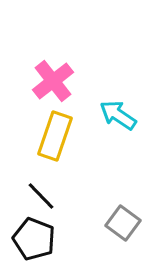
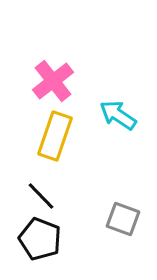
gray square: moved 4 px up; rotated 16 degrees counterclockwise
black pentagon: moved 6 px right
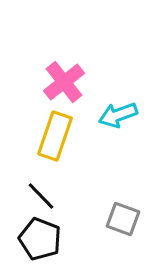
pink cross: moved 11 px right, 1 px down
cyan arrow: rotated 54 degrees counterclockwise
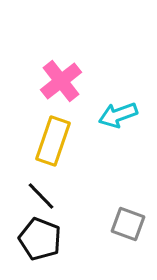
pink cross: moved 3 px left, 1 px up
yellow rectangle: moved 2 px left, 5 px down
gray square: moved 5 px right, 5 px down
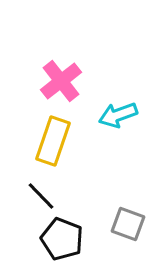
black pentagon: moved 22 px right
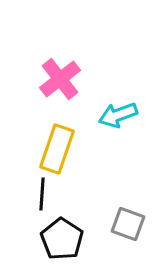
pink cross: moved 1 px left, 2 px up
yellow rectangle: moved 4 px right, 8 px down
black line: moved 1 px right, 2 px up; rotated 48 degrees clockwise
black pentagon: rotated 12 degrees clockwise
